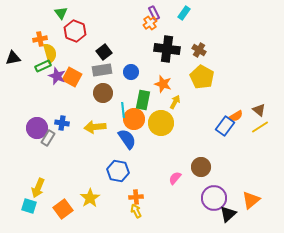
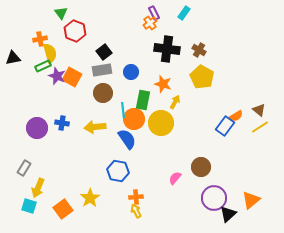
gray rectangle at (48, 138): moved 24 px left, 30 px down
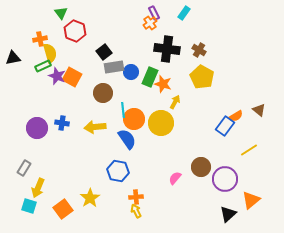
gray rectangle at (102, 70): moved 12 px right, 3 px up
green rectangle at (143, 100): moved 7 px right, 23 px up; rotated 12 degrees clockwise
yellow line at (260, 127): moved 11 px left, 23 px down
purple circle at (214, 198): moved 11 px right, 19 px up
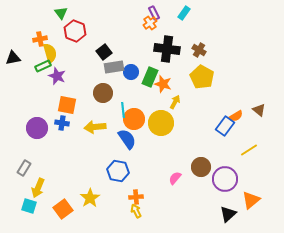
orange square at (72, 77): moved 5 px left, 28 px down; rotated 18 degrees counterclockwise
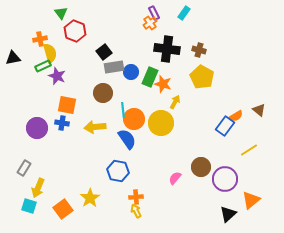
brown cross at (199, 50): rotated 16 degrees counterclockwise
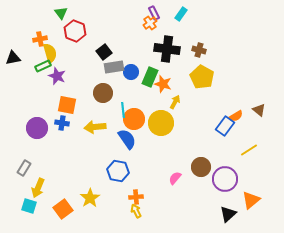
cyan rectangle at (184, 13): moved 3 px left, 1 px down
